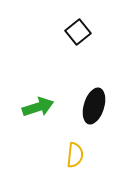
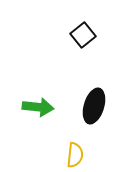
black square: moved 5 px right, 3 px down
green arrow: rotated 24 degrees clockwise
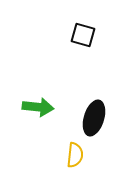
black square: rotated 35 degrees counterclockwise
black ellipse: moved 12 px down
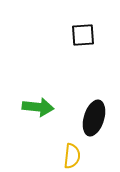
black square: rotated 20 degrees counterclockwise
yellow semicircle: moved 3 px left, 1 px down
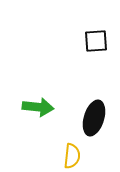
black square: moved 13 px right, 6 px down
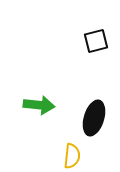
black square: rotated 10 degrees counterclockwise
green arrow: moved 1 px right, 2 px up
